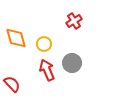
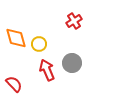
yellow circle: moved 5 px left
red semicircle: moved 2 px right
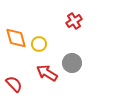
red arrow: moved 3 px down; rotated 35 degrees counterclockwise
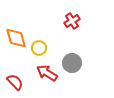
red cross: moved 2 px left
yellow circle: moved 4 px down
red semicircle: moved 1 px right, 2 px up
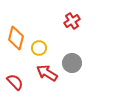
orange diamond: rotated 30 degrees clockwise
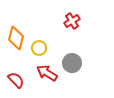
red semicircle: moved 1 px right, 2 px up
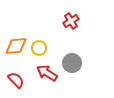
red cross: moved 1 px left
orange diamond: moved 8 px down; rotated 70 degrees clockwise
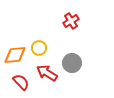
orange diamond: moved 1 px left, 9 px down
red semicircle: moved 5 px right, 2 px down
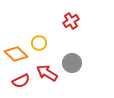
yellow circle: moved 5 px up
orange diamond: moved 1 px right, 1 px up; rotated 50 degrees clockwise
red semicircle: moved 1 px up; rotated 108 degrees clockwise
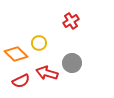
red arrow: rotated 15 degrees counterclockwise
